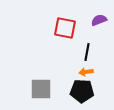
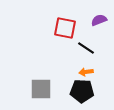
black line: moved 1 px left, 4 px up; rotated 66 degrees counterclockwise
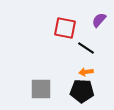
purple semicircle: rotated 28 degrees counterclockwise
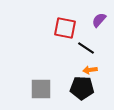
orange arrow: moved 4 px right, 2 px up
black pentagon: moved 3 px up
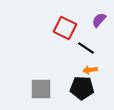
red square: rotated 15 degrees clockwise
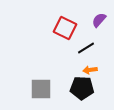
black line: rotated 66 degrees counterclockwise
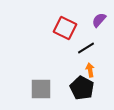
orange arrow: rotated 88 degrees clockwise
black pentagon: rotated 25 degrees clockwise
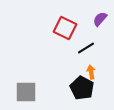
purple semicircle: moved 1 px right, 1 px up
orange arrow: moved 1 px right, 2 px down
gray square: moved 15 px left, 3 px down
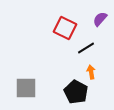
black pentagon: moved 6 px left, 4 px down
gray square: moved 4 px up
